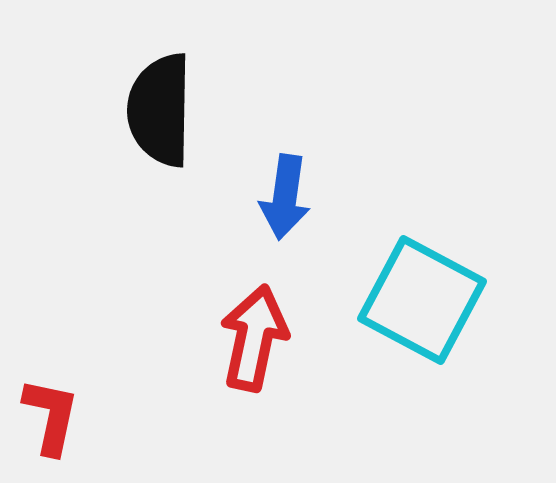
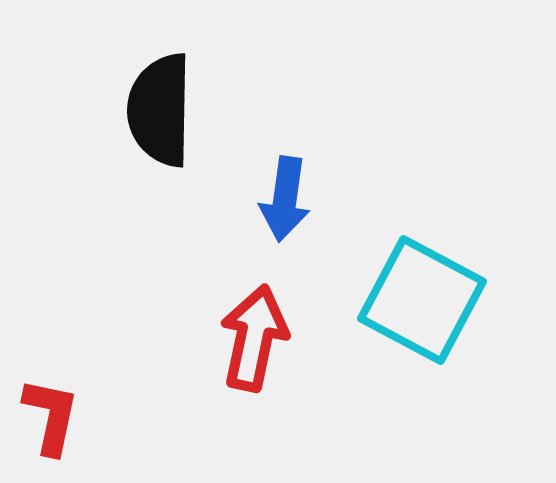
blue arrow: moved 2 px down
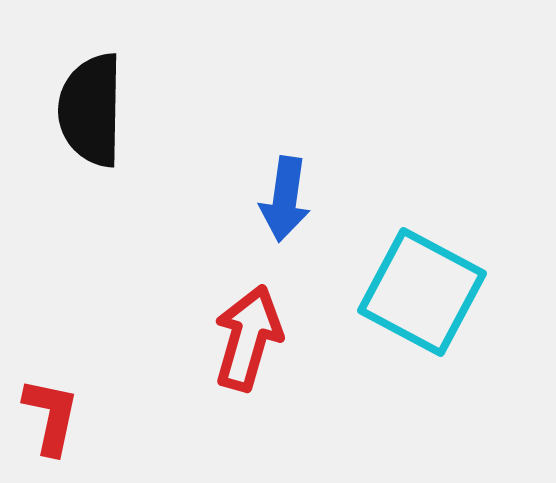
black semicircle: moved 69 px left
cyan square: moved 8 px up
red arrow: moved 6 px left; rotated 4 degrees clockwise
